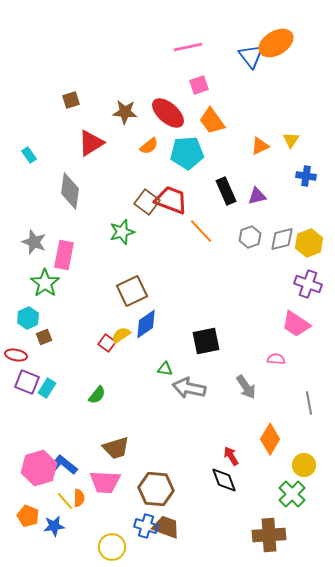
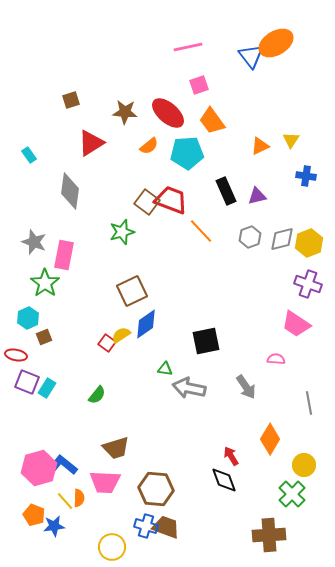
orange pentagon at (28, 516): moved 6 px right, 1 px up
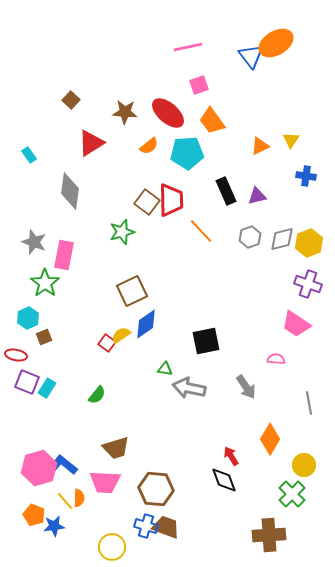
brown square at (71, 100): rotated 30 degrees counterclockwise
red trapezoid at (171, 200): rotated 68 degrees clockwise
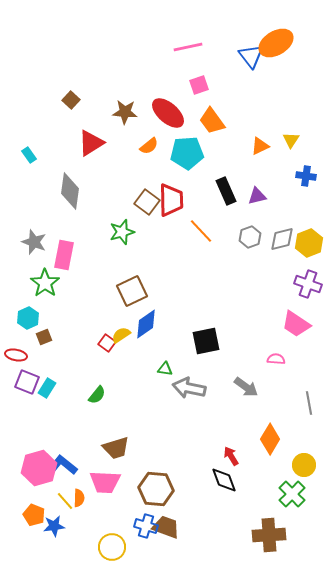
gray arrow at (246, 387): rotated 20 degrees counterclockwise
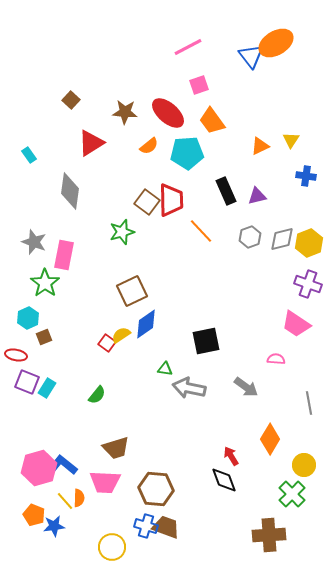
pink line at (188, 47): rotated 16 degrees counterclockwise
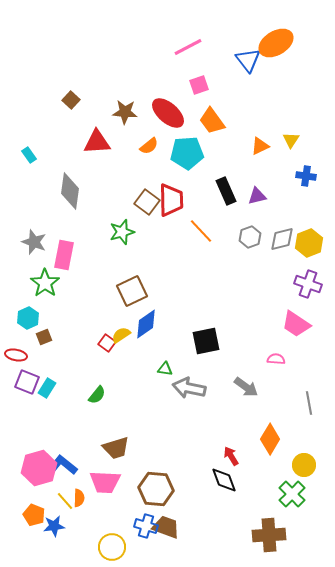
blue triangle at (251, 56): moved 3 px left, 4 px down
red triangle at (91, 143): moved 6 px right, 1 px up; rotated 28 degrees clockwise
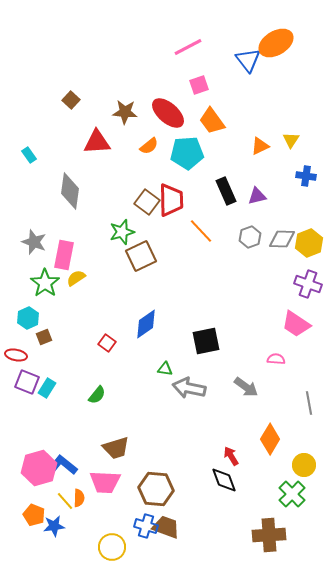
gray diamond at (282, 239): rotated 16 degrees clockwise
brown square at (132, 291): moved 9 px right, 35 px up
yellow semicircle at (121, 335): moved 45 px left, 57 px up
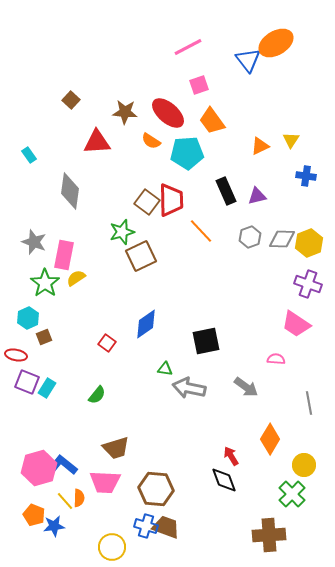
orange semicircle at (149, 146): moved 2 px right, 5 px up; rotated 72 degrees clockwise
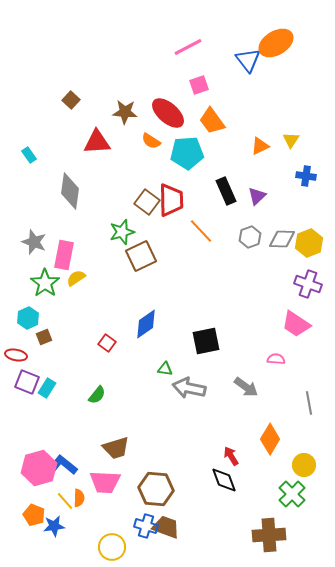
purple triangle at (257, 196): rotated 30 degrees counterclockwise
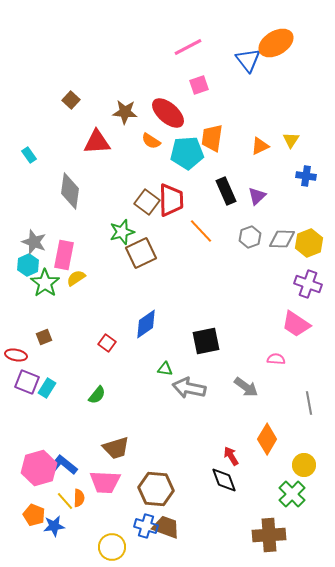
orange trapezoid at (212, 121): moved 17 px down; rotated 44 degrees clockwise
brown square at (141, 256): moved 3 px up
cyan hexagon at (28, 318): moved 53 px up
orange diamond at (270, 439): moved 3 px left
